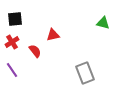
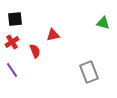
red semicircle: rotated 16 degrees clockwise
gray rectangle: moved 4 px right, 1 px up
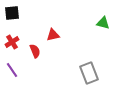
black square: moved 3 px left, 6 px up
gray rectangle: moved 1 px down
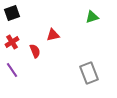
black square: rotated 14 degrees counterclockwise
green triangle: moved 11 px left, 6 px up; rotated 32 degrees counterclockwise
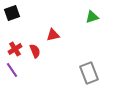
red cross: moved 3 px right, 7 px down
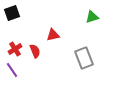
gray rectangle: moved 5 px left, 15 px up
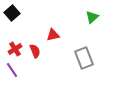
black square: rotated 21 degrees counterclockwise
green triangle: rotated 24 degrees counterclockwise
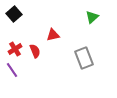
black square: moved 2 px right, 1 px down
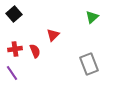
red triangle: rotated 32 degrees counterclockwise
red cross: rotated 24 degrees clockwise
gray rectangle: moved 5 px right, 6 px down
purple line: moved 3 px down
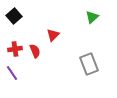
black square: moved 2 px down
